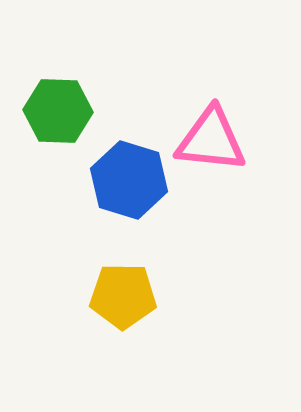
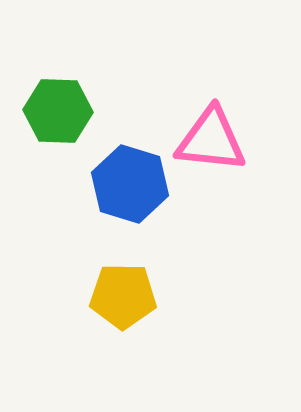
blue hexagon: moved 1 px right, 4 px down
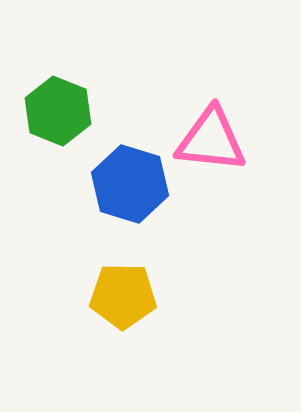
green hexagon: rotated 20 degrees clockwise
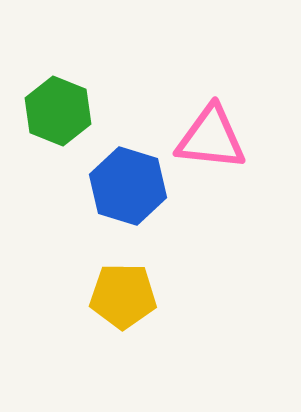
pink triangle: moved 2 px up
blue hexagon: moved 2 px left, 2 px down
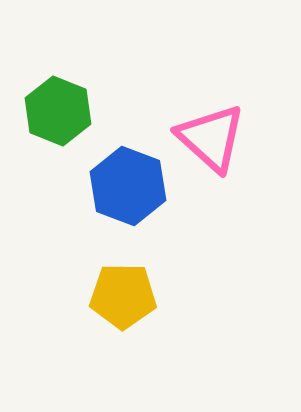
pink triangle: rotated 36 degrees clockwise
blue hexagon: rotated 4 degrees clockwise
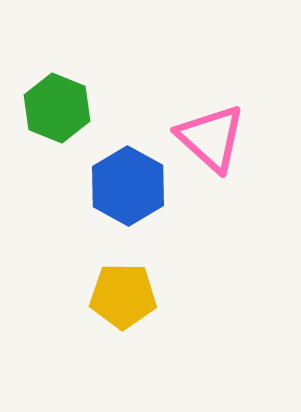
green hexagon: moved 1 px left, 3 px up
blue hexagon: rotated 8 degrees clockwise
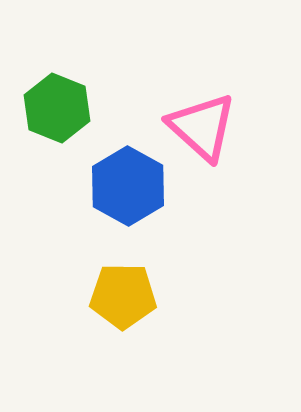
pink triangle: moved 9 px left, 11 px up
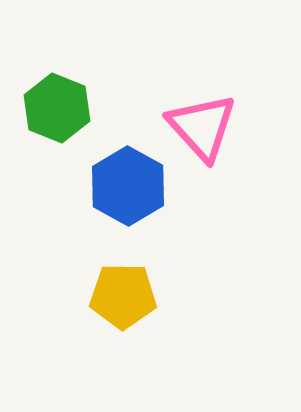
pink triangle: rotated 6 degrees clockwise
